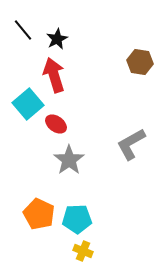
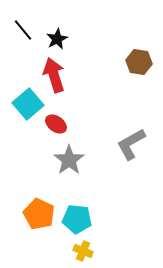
brown hexagon: moved 1 px left
cyan pentagon: rotated 8 degrees clockwise
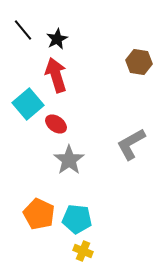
red arrow: moved 2 px right
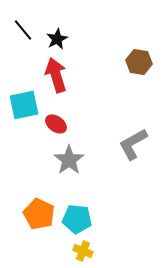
cyan square: moved 4 px left, 1 px down; rotated 28 degrees clockwise
gray L-shape: moved 2 px right
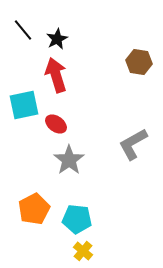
orange pentagon: moved 5 px left, 5 px up; rotated 20 degrees clockwise
yellow cross: rotated 18 degrees clockwise
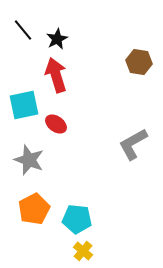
gray star: moved 40 px left; rotated 16 degrees counterclockwise
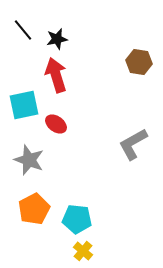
black star: rotated 15 degrees clockwise
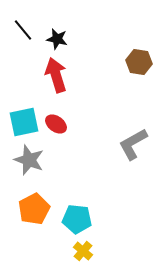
black star: rotated 25 degrees clockwise
cyan square: moved 17 px down
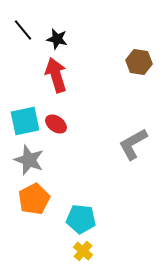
cyan square: moved 1 px right, 1 px up
orange pentagon: moved 10 px up
cyan pentagon: moved 4 px right
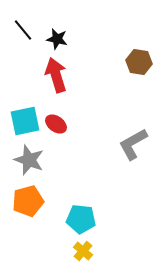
orange pentagon: moved 6 px left, 2 px down; rotated 12 degrees clockwise
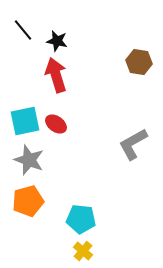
black star: moved 2 px down
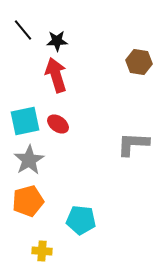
black star: rotated 15 degrees counterclockwise
red ellipse: moved 2 px right
gray L-shape: rotated 32 degrees clockwise
gray star: rotated 20 degrees clockwise
cyan pentagon: moved 1 px down
yellow cross: moved 41 px left; rotated 36 degrees counterclockwise
